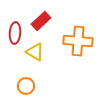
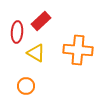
red ellipse: moved 2 px right, 1 px up
orange cross: moved 9 px down
yellow triangle: moved 1 px right, 1 px down
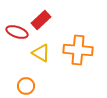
red rectangle: moved 1 px up
red ellipse: rotated 75 degrees counterclockwise
yellow triangle: moved 5 px right
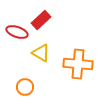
orange cross: moved 14 px down
orange circle: moved 1 px left, 1 px down
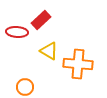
red ellipse: rotated 15 degrees counterclockwise
yellow triangle: moved 8 px right, 2 px up
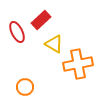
red ellipse: rotated 60 degrees clockwise
yellow triangle: moved 5 px right, 7 px up
orange cross: rotated 16 degrees counterclockwise
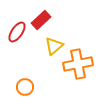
red ellipse: rotated 60 degrees clockwise
yellow triangle: moved 2 px down; rotated 48 degrees clockwise
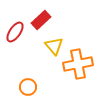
red ellipse: moved 2 px left
yellow triangle: rotated 30 degrees counterclockwise
orange circle: moved 3 px right
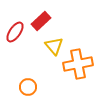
red rectangle: moved 1 px down
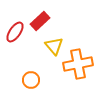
red rectangle: moved 1 px left
orange circle: moved 3 px right, 7 px up
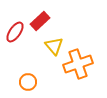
orange cross: rotated 8 degrees counterclockwise
orange circle: moved 3 px left, 2 px down
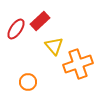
red ellipse: moved 1 px right, 3 px up
